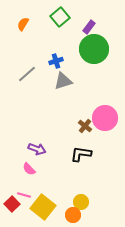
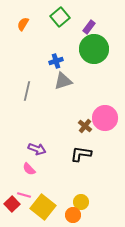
gray line: moved 17 px down; rotated 36 degrees counterclockwise
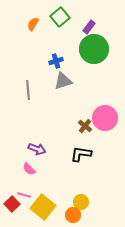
orange semicircle: moved 10 px right
gray line: moved 1 px right, 1 px up; rotated 18 degrees counterclockwise
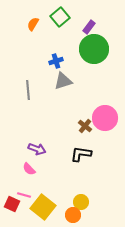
red square: rotated 21 degrees counterclockwise
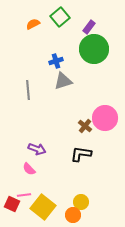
orange semicircle: rotated 32 degrees clockwise
pink line: rotated 24 degrees counterclockwise
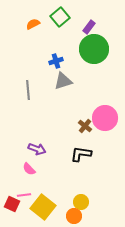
orange circle: moved 1 px right, 1 px down
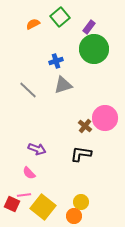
gray triangle: moved 4 px down
gray line: rotated 42 degrees counterclockwise
pink semicircle: moved 4 px down
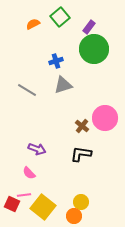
gray line: moved 1 px left; rotated 12 degrees counterclockwise
brown cross: moved 3 px left
